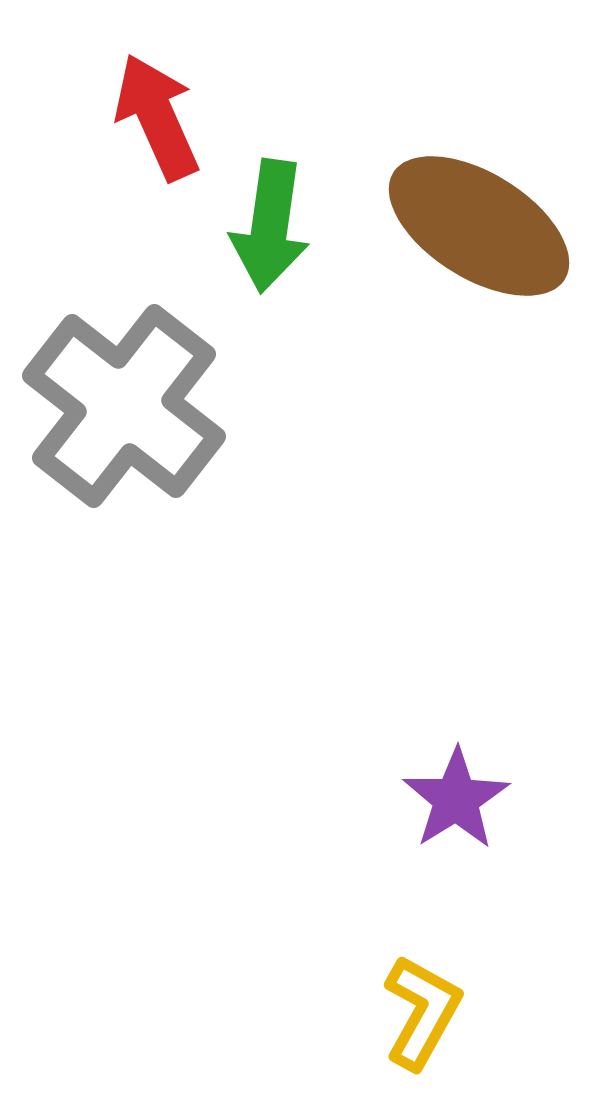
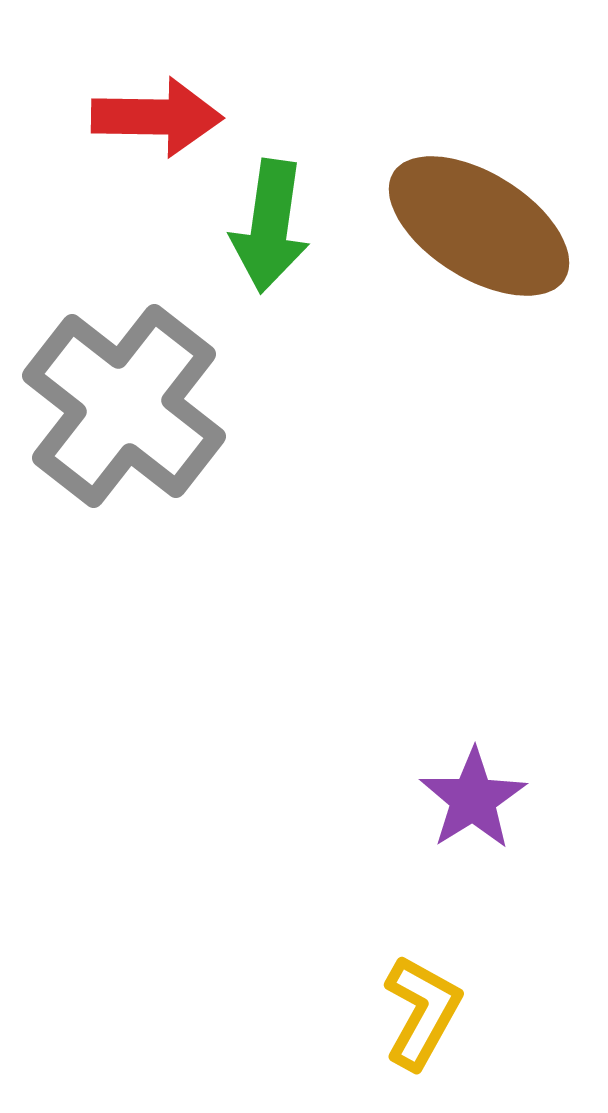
red arrow: rotated 115 degrees clockwise
purple star: moved 17 px right
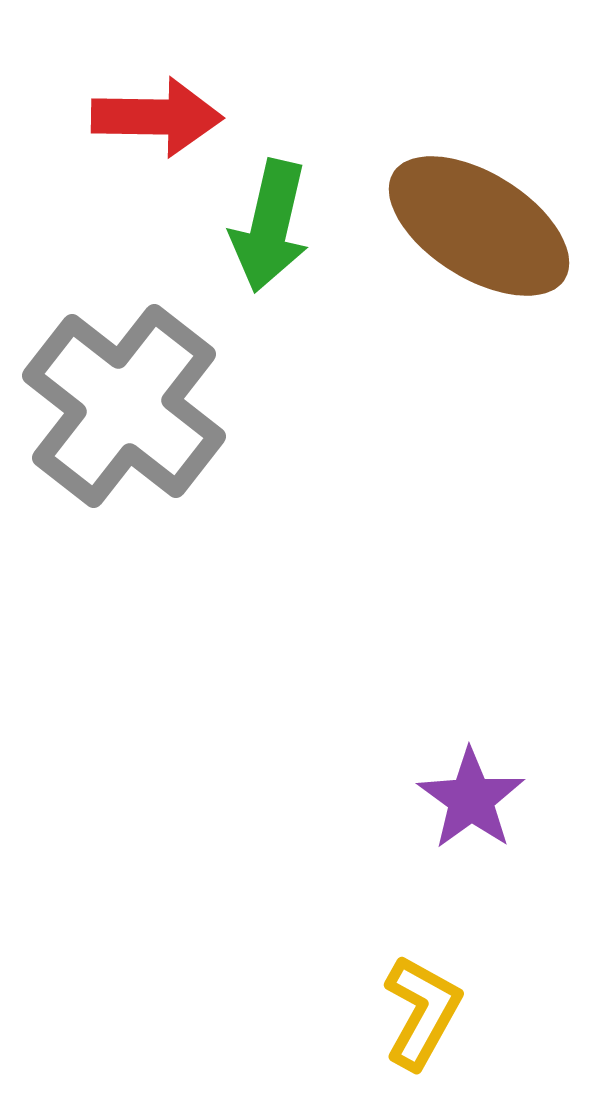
green arrow: rotated 5 degrees clockwise
purple star: moved 2 px left; rotated 4 degrees counterclockwise
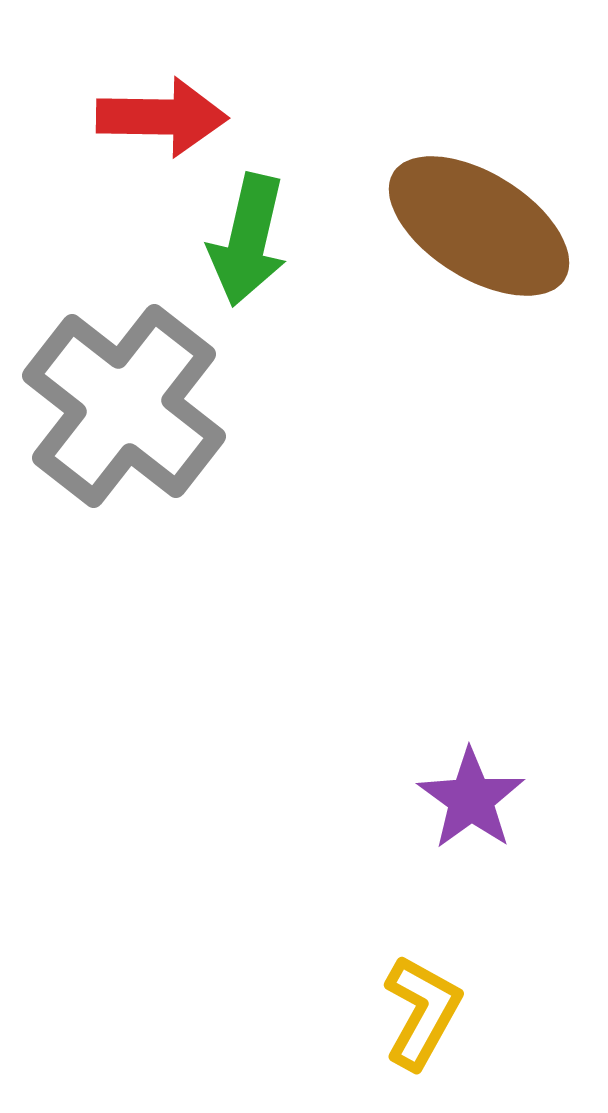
red arrow: moved 5 px right
green arrow: moved 22 px left, 14 px down
